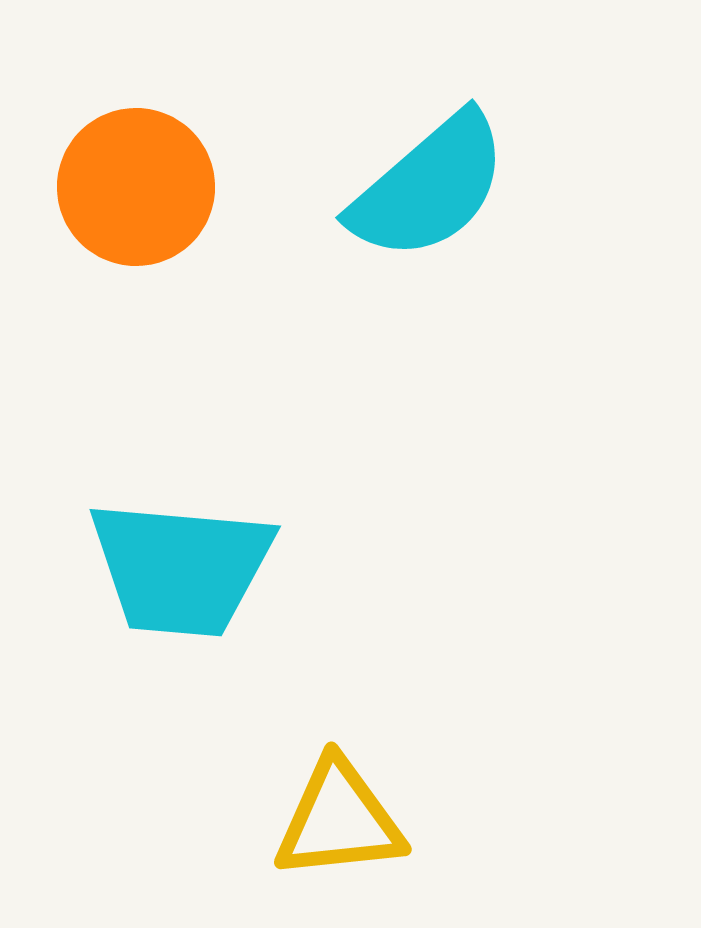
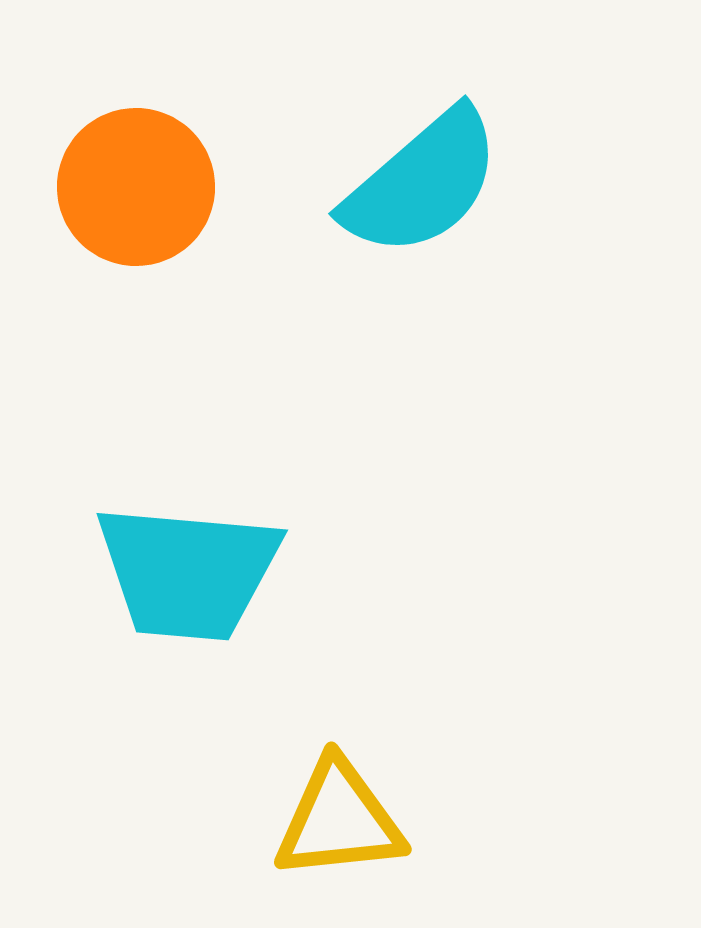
cyan semicircle: moved 7 px left, 4 px up
cyan trapezoid: moved 7 px right, 4 px down
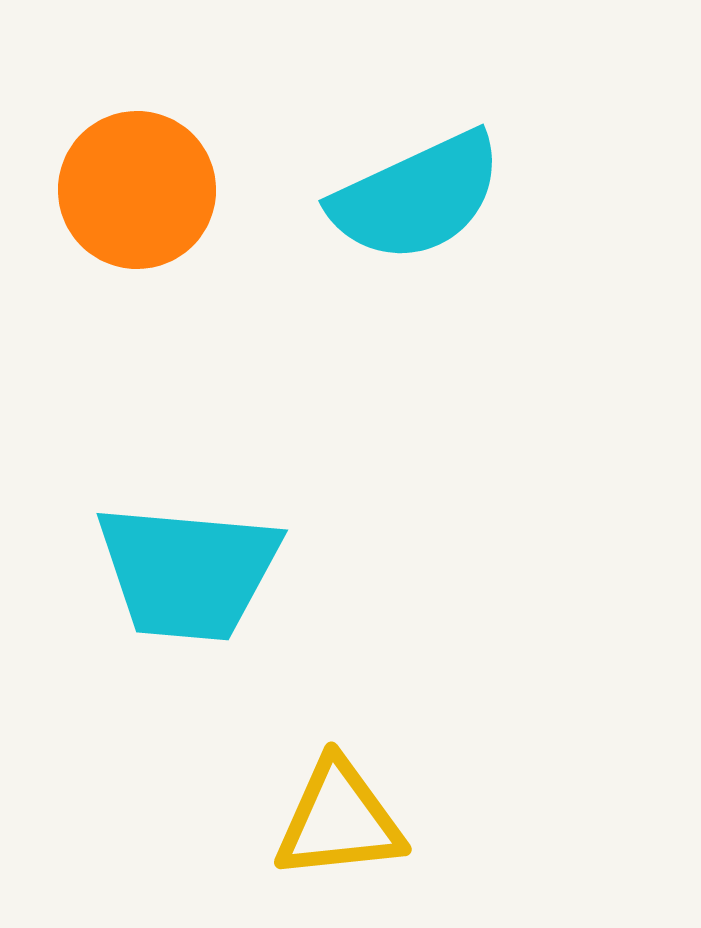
cyan semicircle: moved 5 px left, 14 px down; rotated 16 degrees clockwise
orange circle: moved 1 px right, 3 px down
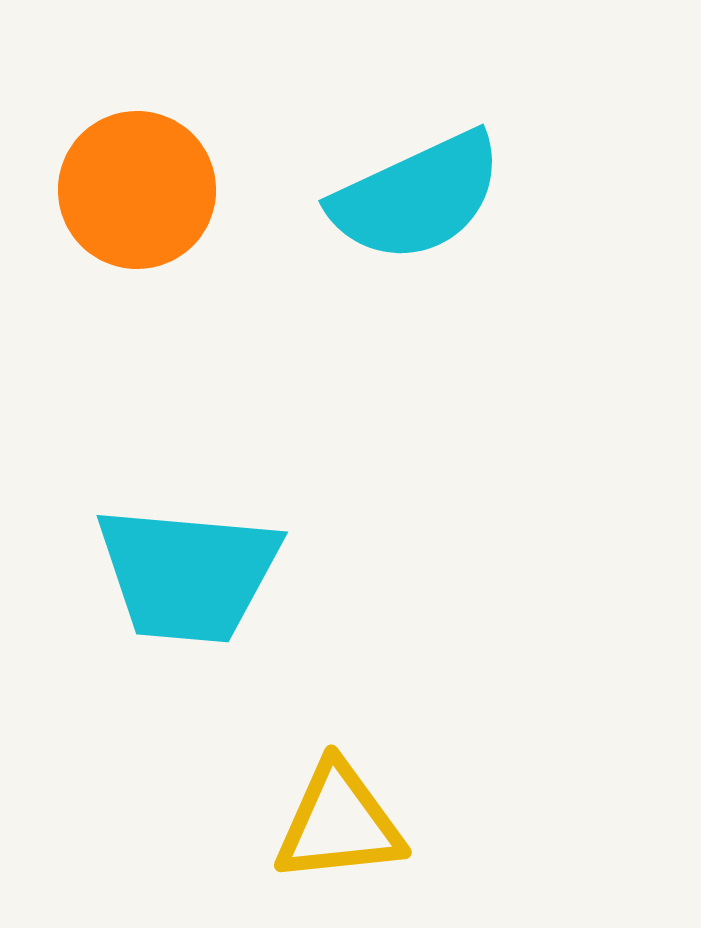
cyan trapezoid: moved 2 px down
yellow triangle: moved 3 px down
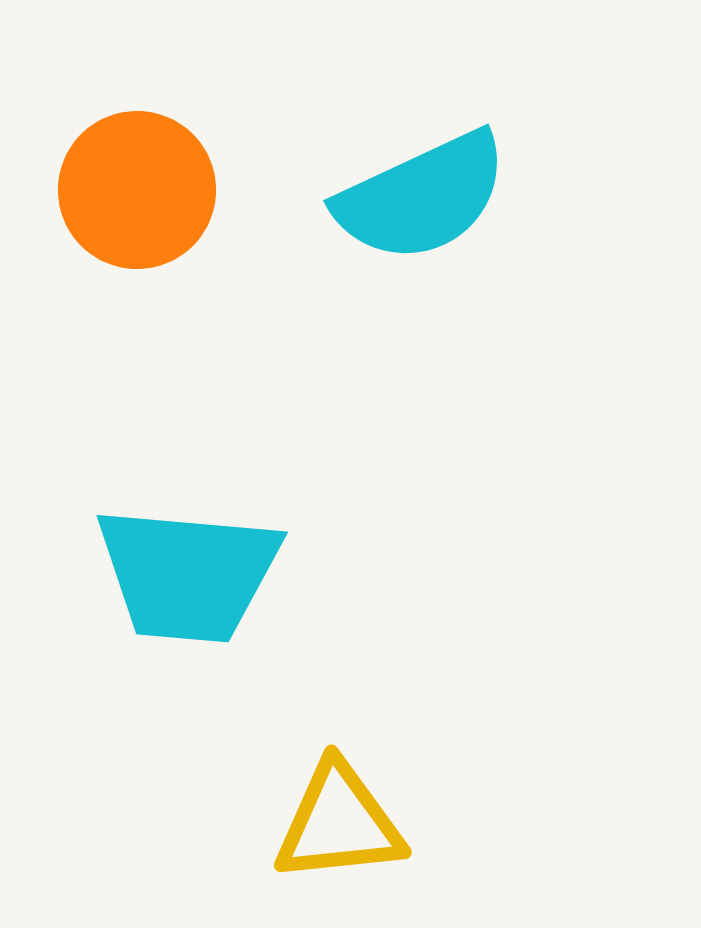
cyan semicircle: moved 5 px right
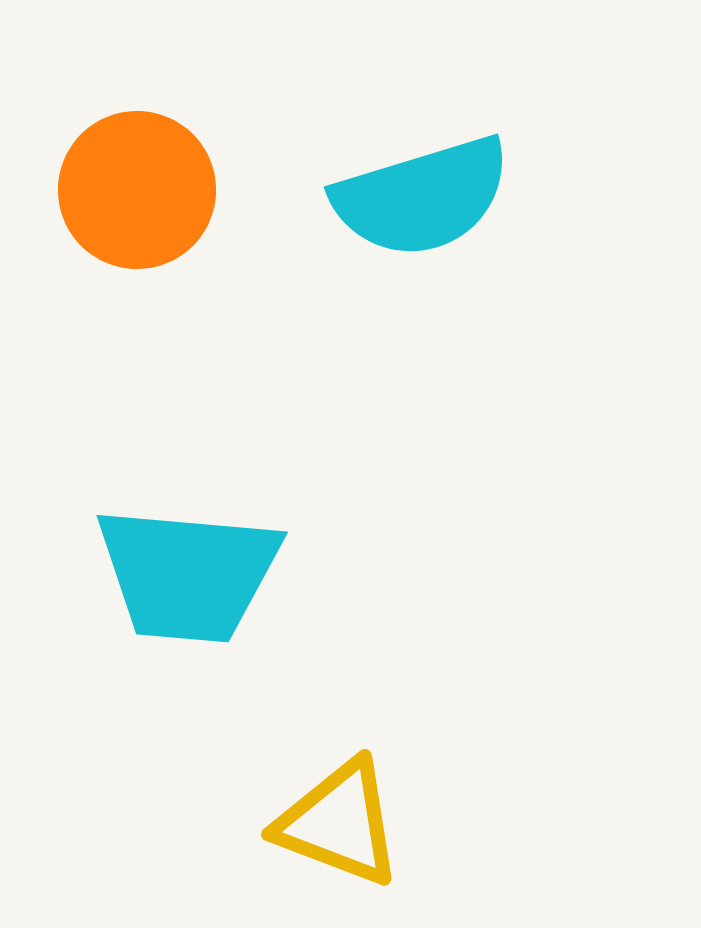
cyan semicircle: rotated 8 degrees clockwise
yellow triangle: rotated 27 degrees clockwise
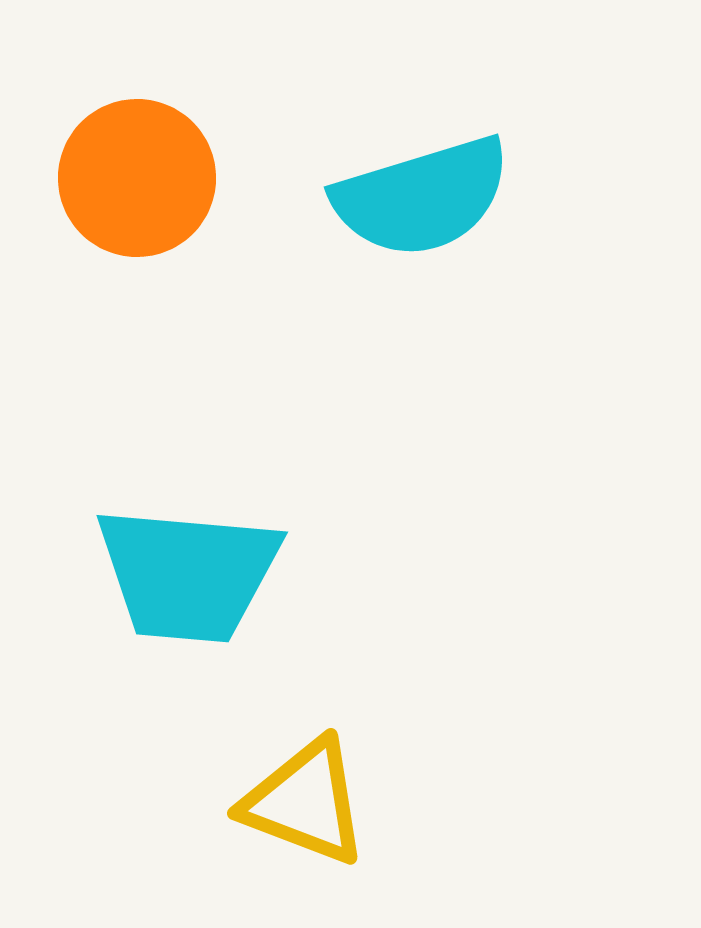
orange circle: moved 12 px up
yellow triangle: moved 34 px left, 21 px up
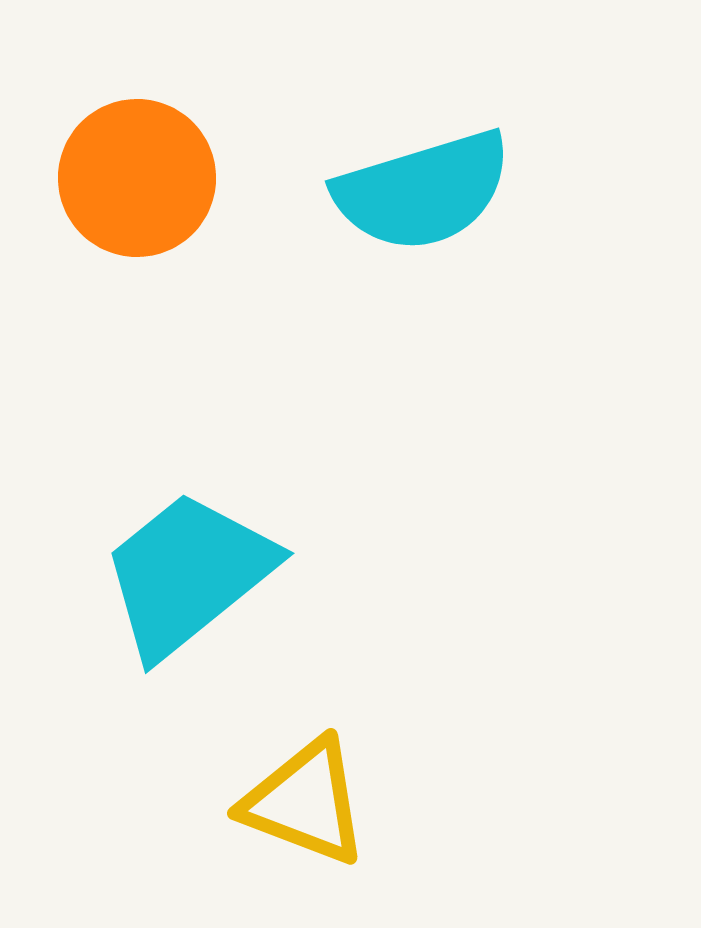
cyan semicircle: moved 1 px right, 6 px up
cyan trapezoid: rotated 136 degrees clockwise
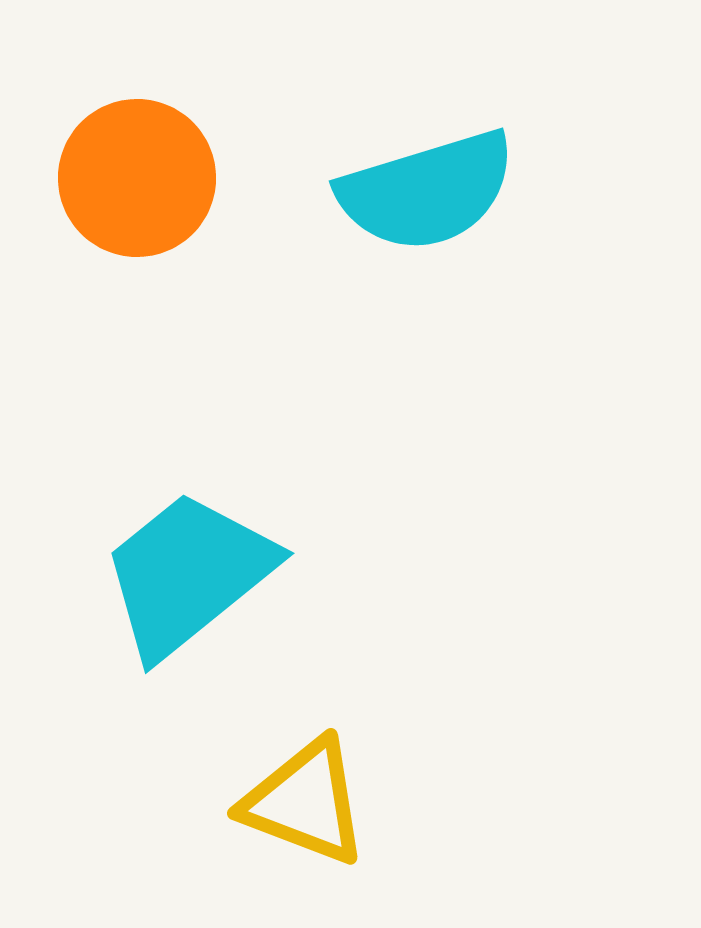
cyan semicircle: moved 4 px right
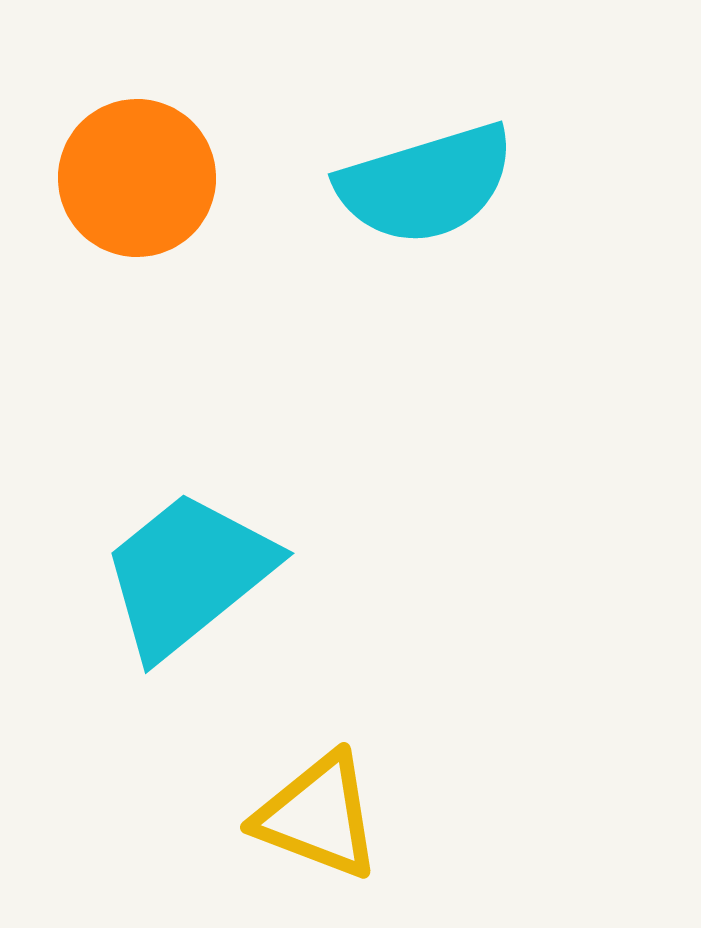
cyan semicircle: moved 1 px left, 7 px up
yellow triangle: moved 13 px right, 14 px down
